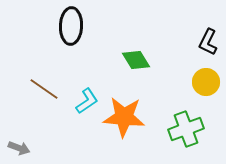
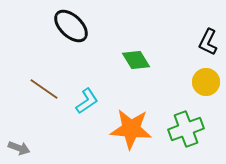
black ellipse: rotated 48 degrees counterclockwise
orange star: moved 7 px right, 12 px down
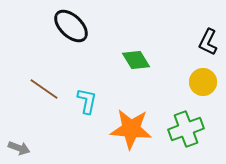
yellow circle: moved 3 px left
cyan L-shape: rotated 44 degrees counterclockwise
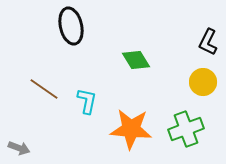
black ellipse: rotated 33 degrees clockwise
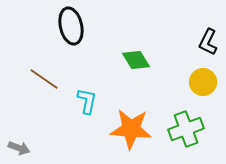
brown line: moved 10 px up
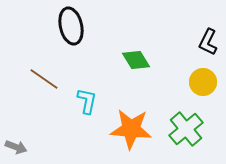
green cross: rotated 20 degrees counterclockwise
gray arrow: moved 3 px left, 1 px up
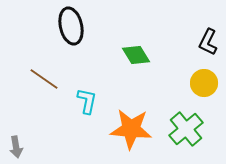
green diamond: moved 5 px up
yellow circle: moved 1 px right, 1 px down
gray arrow: rotated 60 degrees clockwise
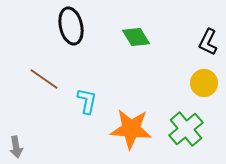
green diamond: moved 18 px up
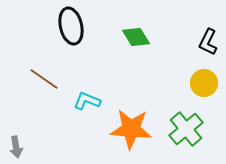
cyan L-shape: rotated 80 degrees counterclockwise
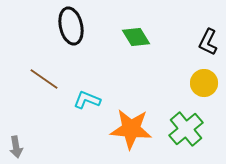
cyan L-shape: moved 1 px up
